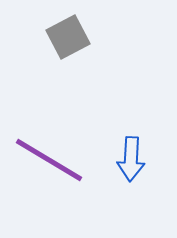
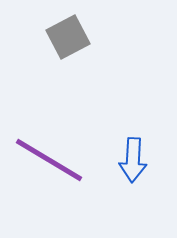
blue arrow: moved 2 px right, 1 px down
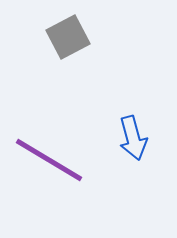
blue arrow: moved 22 px up; rotated 18 degrees counterclockwise
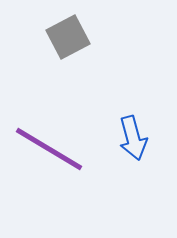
purple line: moved 11 px up
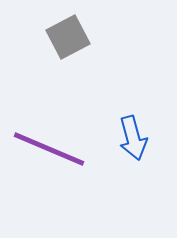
purple line: rotated 8 degrees counterclockwise
